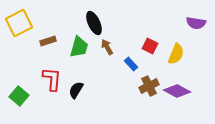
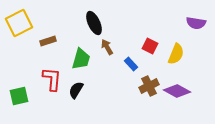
green trapezoid: moved 2 px right, 12 px down
green square: rotated 36 degrees clockwise
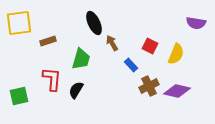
yellow square: rotated 20 degrees clockwise
brown arrow: moved 5 px right, 4 px up
blue rectangle: moved 1 px down
purple diamond: rotated 16 degrees counterclockwise
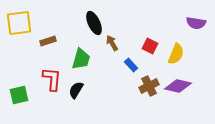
purple diamond: moved 1 px right, 5 px up
green square: moved 1 px up
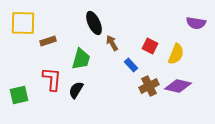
yellow square: moved 4 px right; rotated 8 degrees clockwise
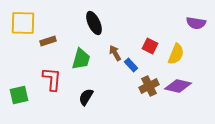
brown arrow: moved 3 px right, 10 px down
black semicircle: moved 10 px right, 7 px down
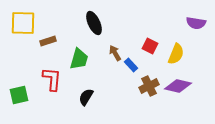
green trapezoid: moved 2 px left
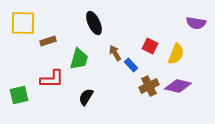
red L-shape: rotated 85 degrees clockwise
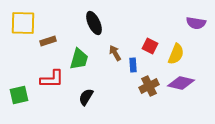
blue rectangle: moved 2 px right; rotated 40 degrees clockwise
purple diamond: moved 3 px right, 3 px up
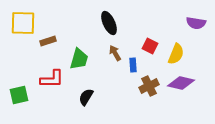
black ellipse: moved 15 px right
